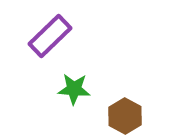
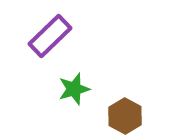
green star: rotated 20 degrees counterclockwise
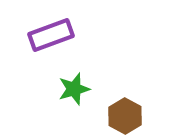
purple rectangle: moved 1 px right, 1 px up; rotated 24 degrees clockwise
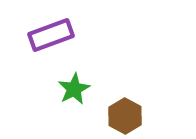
green star: rotated 12 degrees counterclockwise
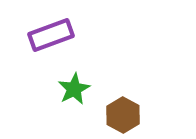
brown hexagon: moved 2 px left, 1 px up
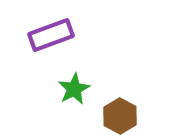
brown hexagon: moved 3 px left, 1 px down
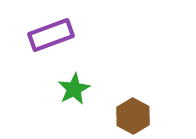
brown hexagon: moved 13 px right
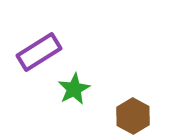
purple rectangle: moved 12 px left, 17 px down; rotated 12 degrees counterclockwise
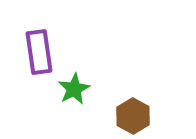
purple rectangle: rotated 66 degrees counterclockwise
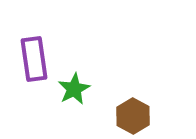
purple rectangle: moved 5 px left, 7 px down
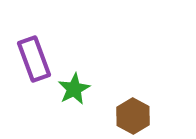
purple rectangle: rotated 12 degrees counterclockwise
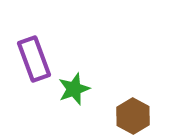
green star: rotated 8 degrees clockwise
